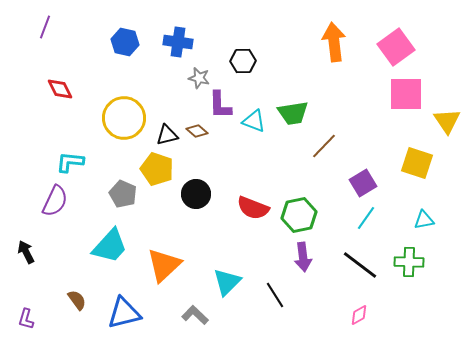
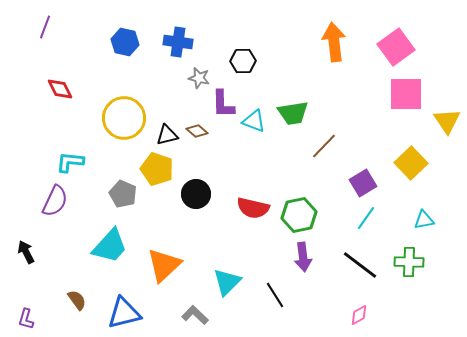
purple L-shape at (220, 105): moved 3 px right, 1 px up
yellow square at (417, 163): moved 6 px left; rotated 28 degrees clockwise
red semicircle at (253, 208): rotated 8 degrees counterclockwise
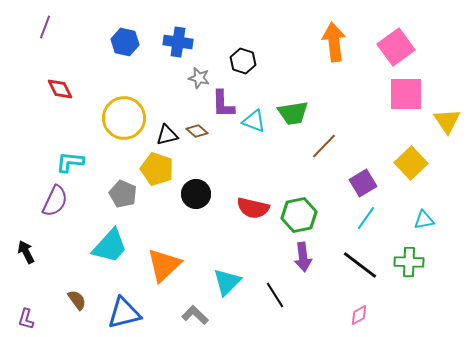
black hexagon at (243, 61): rotated 20 degrees clockwise
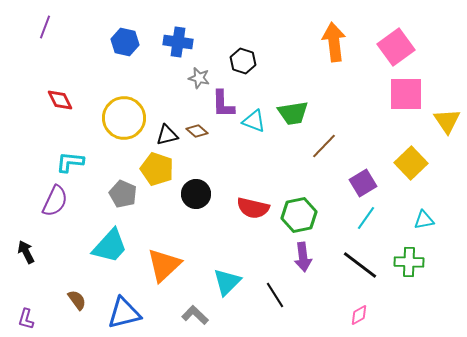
red diamond at (60, 89): moved 11 px down
